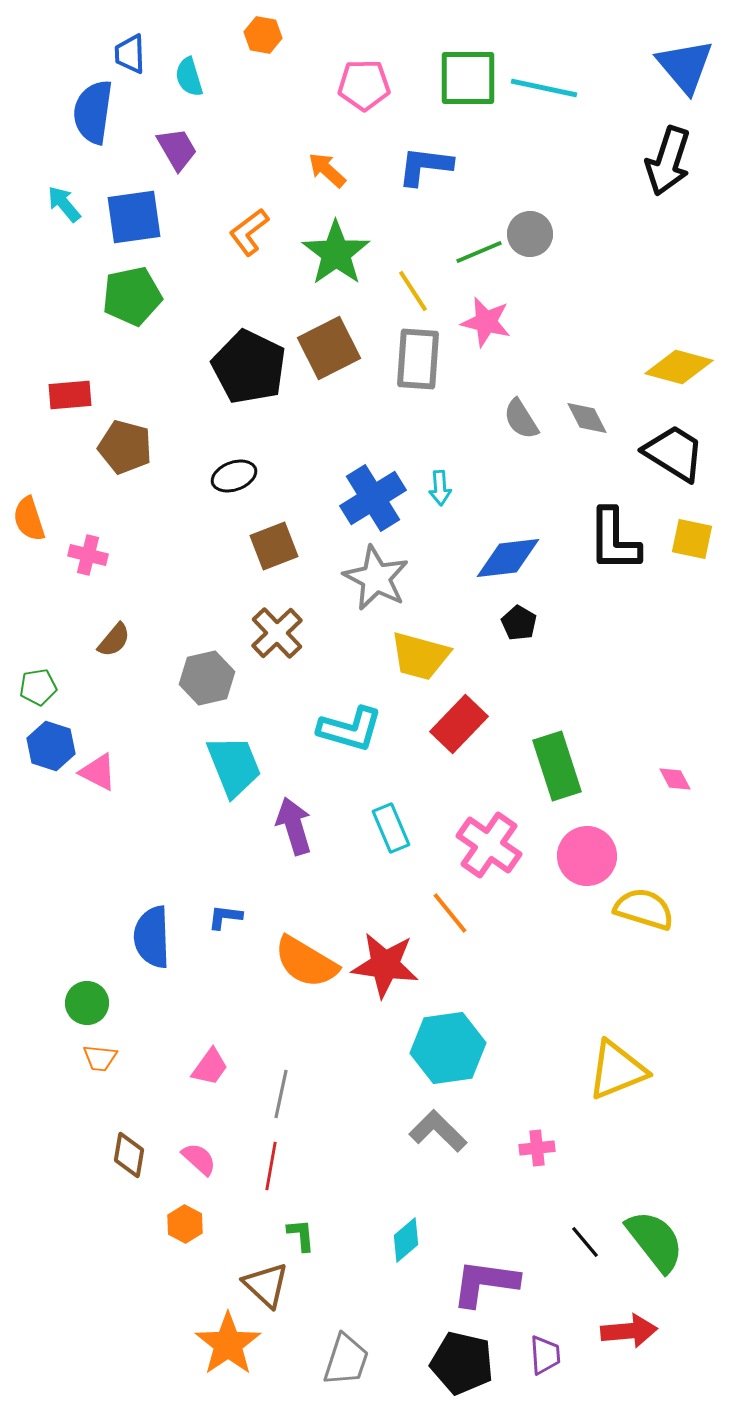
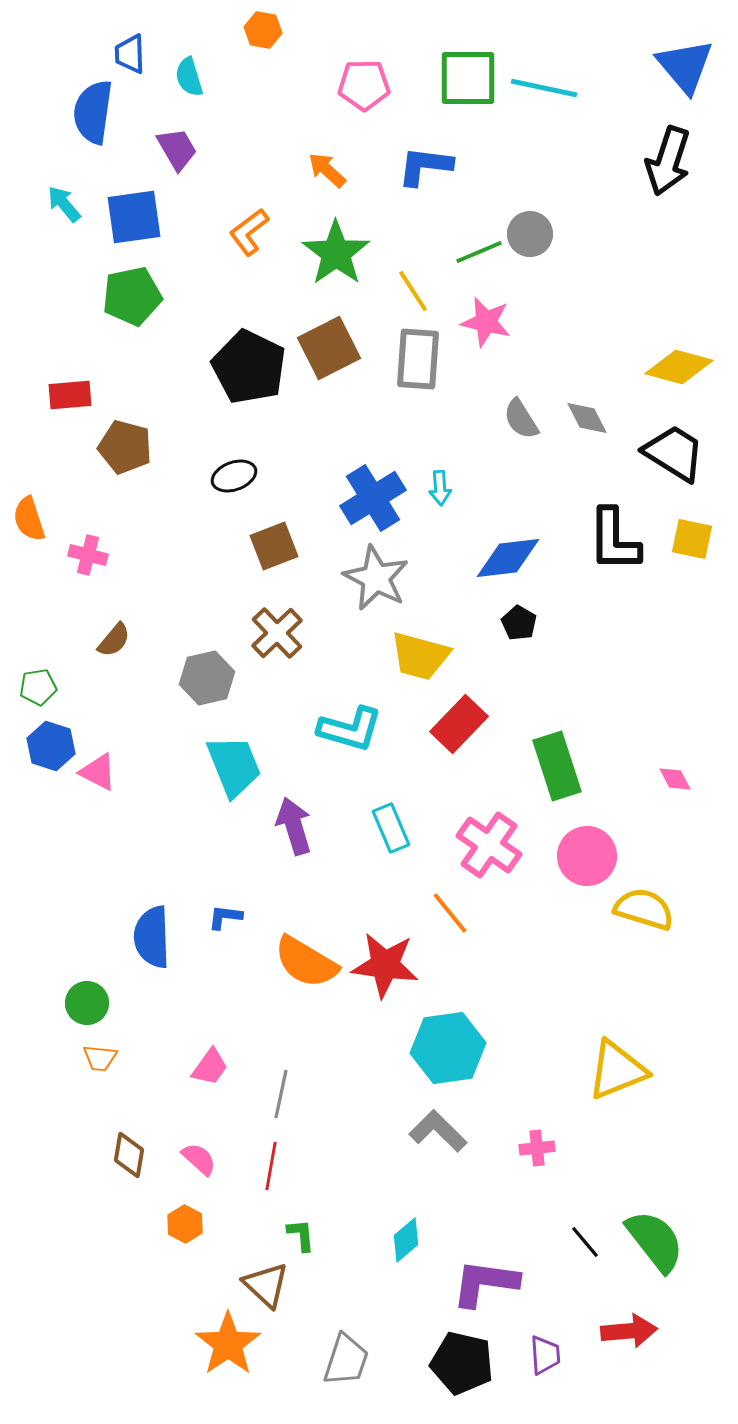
orange hexagon at (263, 35): moved 5 px up
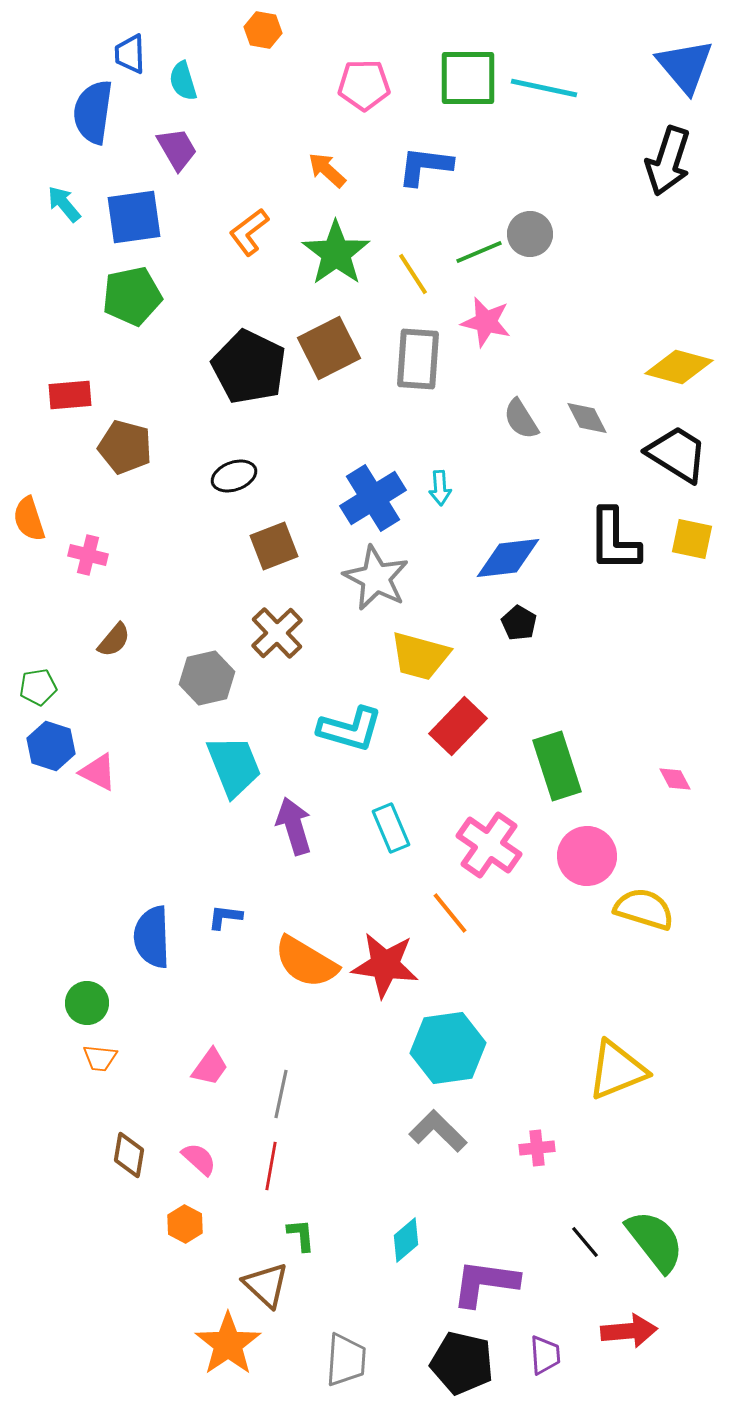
cyan semicircle at (189, 77): moved 6 px left, 4 px down
yellow line at (413, 291): moved 17 px up
black trapezoid at (674, 453): moved 3 px right, 1 px down
red rectangle at (459, 724): moved 1 px left, 2 px down
gray trapezoid at (346, 1360): rotated 14 degrees counterclockwise
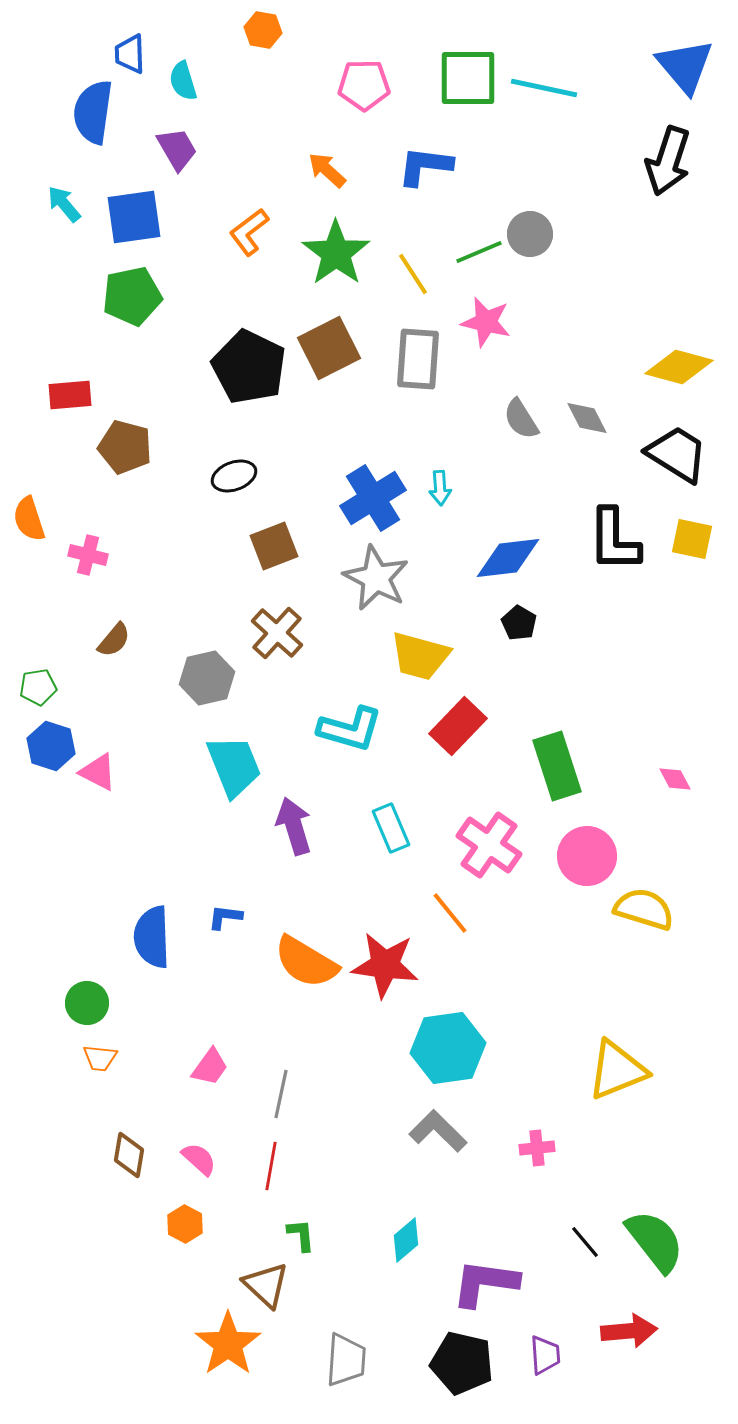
brown cross at (277, 633): rotated 4 degrees counterclockwise
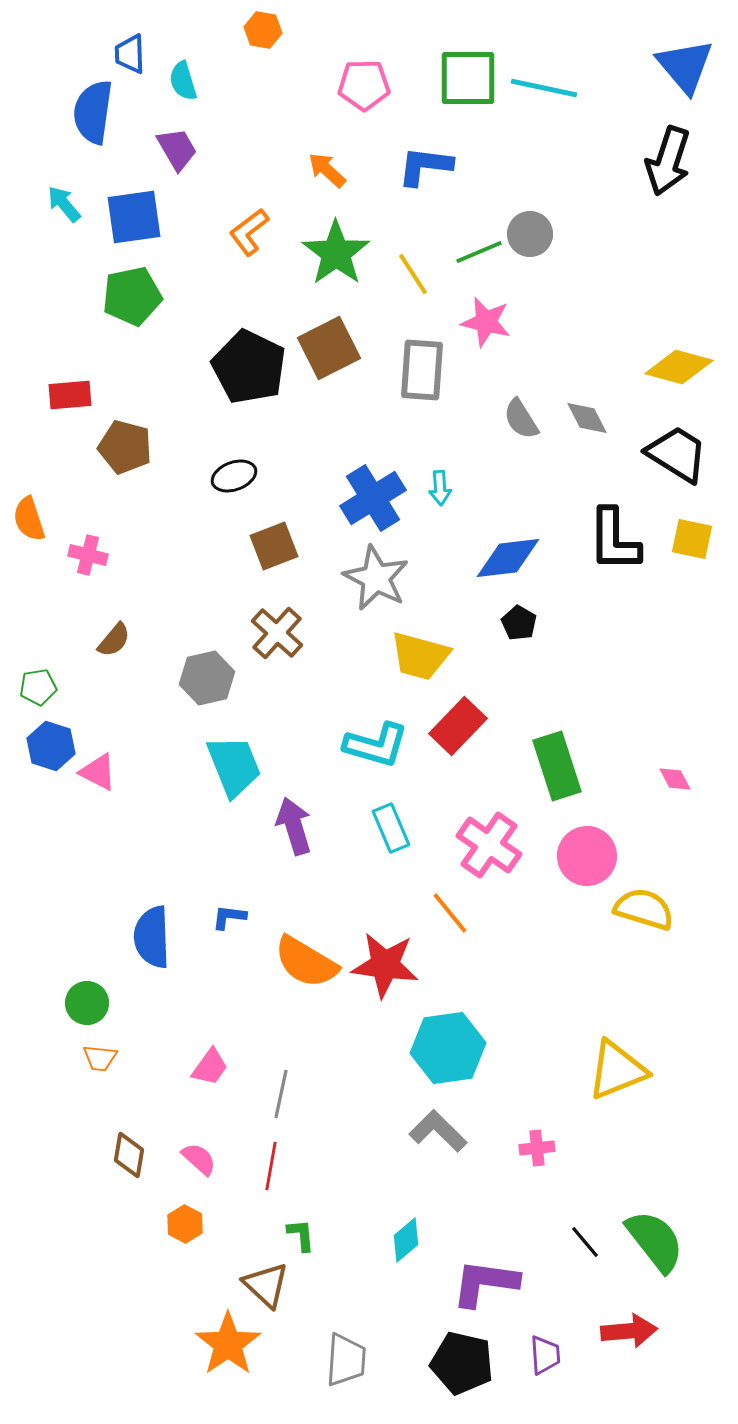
gray rectangle at (418, 359): moved 4 px right, 11 px down
cyan L-shape at (350, 729): moved 26 px right, 16 px down
blue L-shape at (225, 917): moved 4 px right
